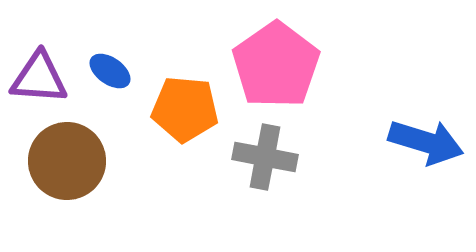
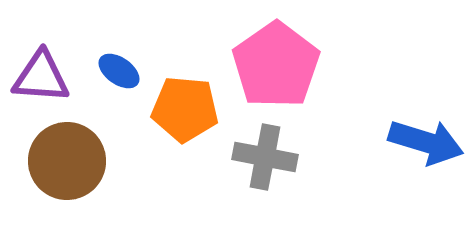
blue ellipse: moved 9 px right
purple triangle: moved 2 px right, 1 px up
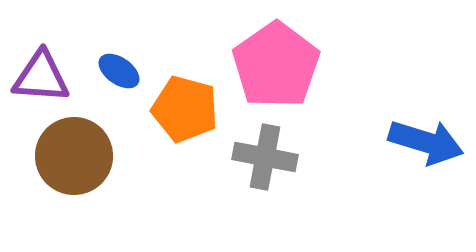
orange pentagon: rotated 10 degrees clockwise
brown circle: moved 7 px right, 5 px up
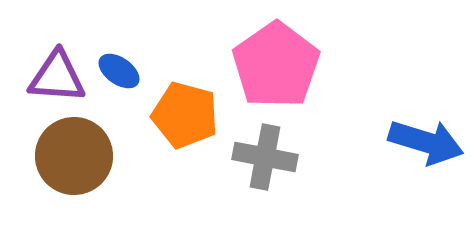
purple triangle: moved 16 px right
orange pentagon: moved 6 px down
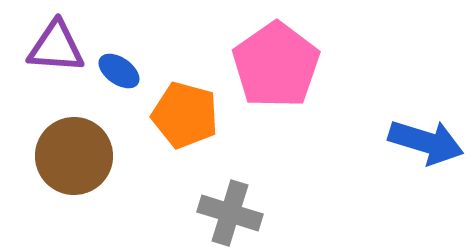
purple triangle: moved 1 px left, 30 px up
gray cross: moved 35 px left, 56 px down; rotated 6 degrees clockwise
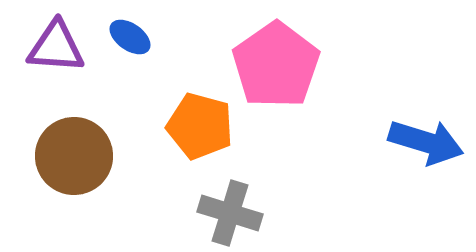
blue ellipse: moved 11 px right, 34 px up
orange pentagon: moved 15 px right, 11 px down
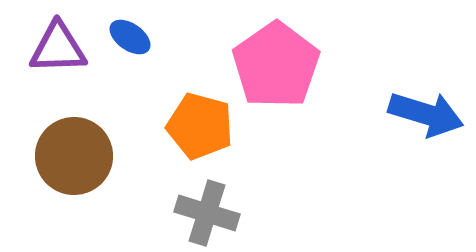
purple triangle: moved 2 px right, 1 px down; rotated 6 degrees counterclockwise
blue arrow: moved 28 px up
gray cross: moved 23 px left
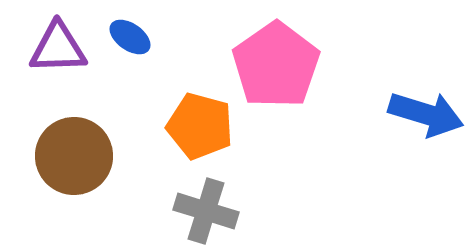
gray cross: moved 1 px left, 2 px up
